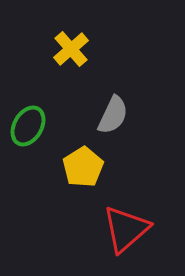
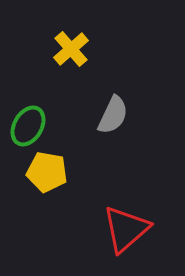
yellow pentagon: moved 36 px left, 5 px down; rotated 30 degrees counterclockwise
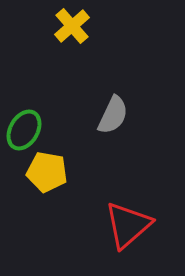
yellow cross: moved 1 px right, 23 px up
green ellipse: moved 4 px left, 4 px down
red triangle: moved 2 px right, 4 px up
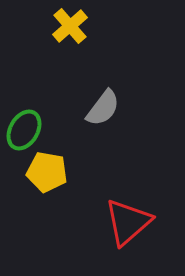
yellow cross: moved 2 px left
gray semicircle: moved 10 px left, 7 px up; rotated 12 degrees clockwise
red triangle: moved 3 px up
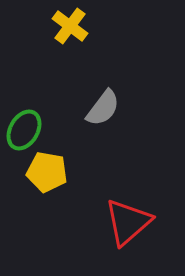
yellow cross: rotated 12 degrees counterclockwise
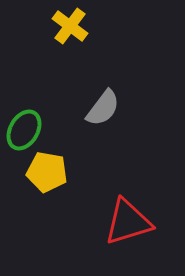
red triangle: rotated 24 degrees clockwise
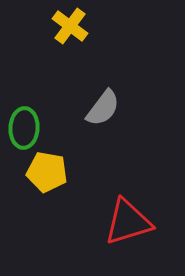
green ellipse: moved 2 px up; rotated 27 degrees counterclockwise
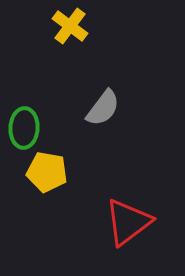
red triangle: rotated 20 degrees counterclockwise
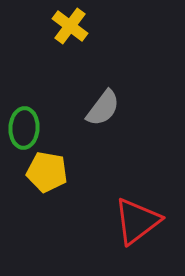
red triangle: moved 9 px right, 1 px up
